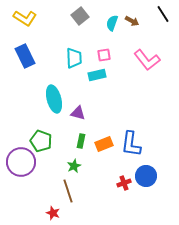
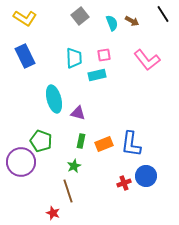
cyan semicircle: rotated 140 degrees clockwise
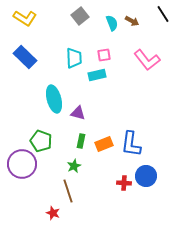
blue rectangle: moved 1 px down; rotated 20 degrees counterclockwise
purple circle: moved 1 px right, 2 px down
red cross: rotated 24 degrees clockwise
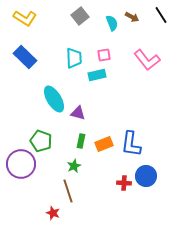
black line: moved 2 px left, 1 px down
brown arrow: moved 4 px up
cyan ellipse: rotated 16 degrees counterclockwise
purple circle: moved 1 px left
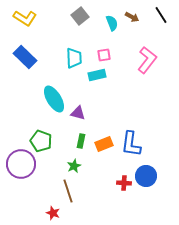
pink L-shape: rotated 104 degrees counterclockwise
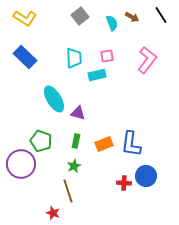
pink square: moved 3 px right, 1 px down
green rectangle: moved 5 px left
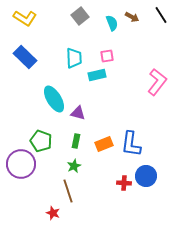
pink L-shape: moved 10 px right, 22 px down
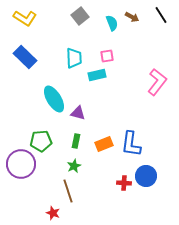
green pentagon: rotated 25 degrees counterclockwise
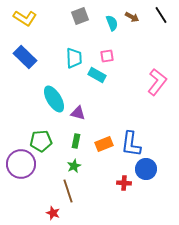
gray square: rotated 18 degrees clockwise
cyan rectangle: rotated 42 degrees clockwise
blue circle: moved 7 px up
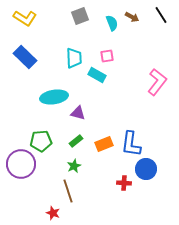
cyan ellipse: moved 2 px up; rotated 68 degrees counterclockwise
green rectangle: rotated 40 degrees clockwise
